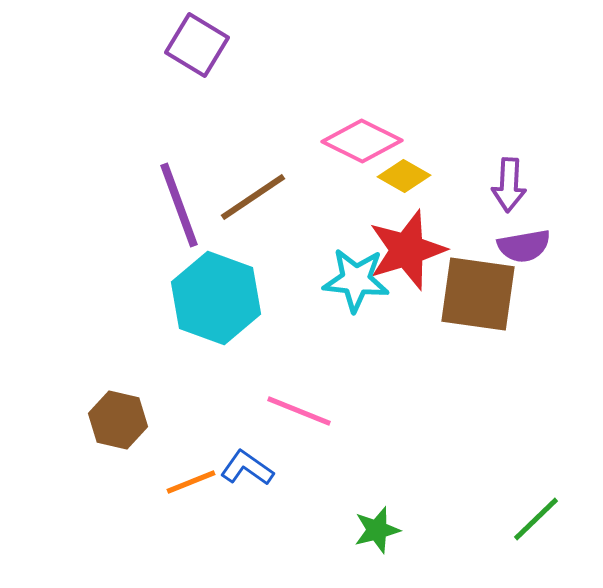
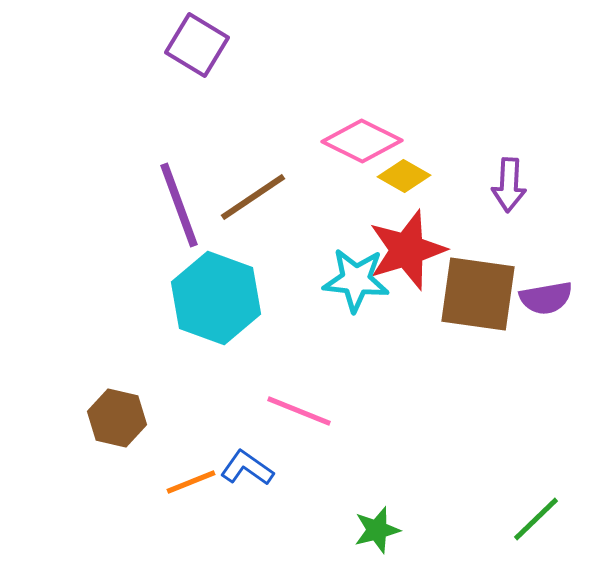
purple semicircle: moved 22 px right, 52 px down
brown hexagon: moved 1 px left, 2 px up
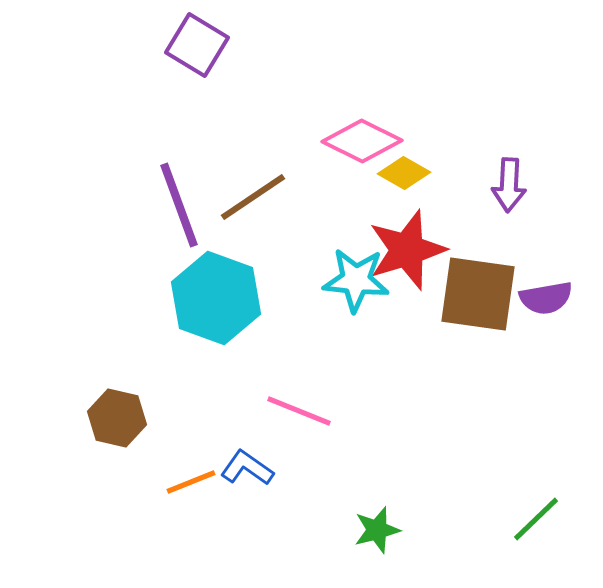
yellow diamond: moved 3 px up
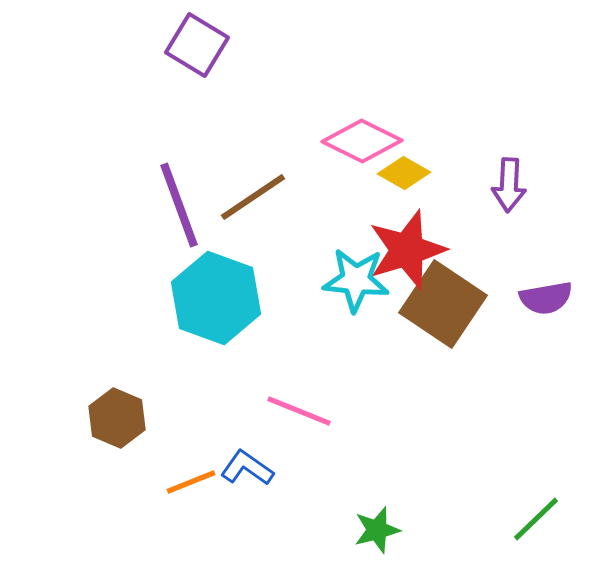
brown square: moved 35 px left, 10 px down; rotated 26 degrees clockwise
brown hexagon: rotated 10 degrees clockwise
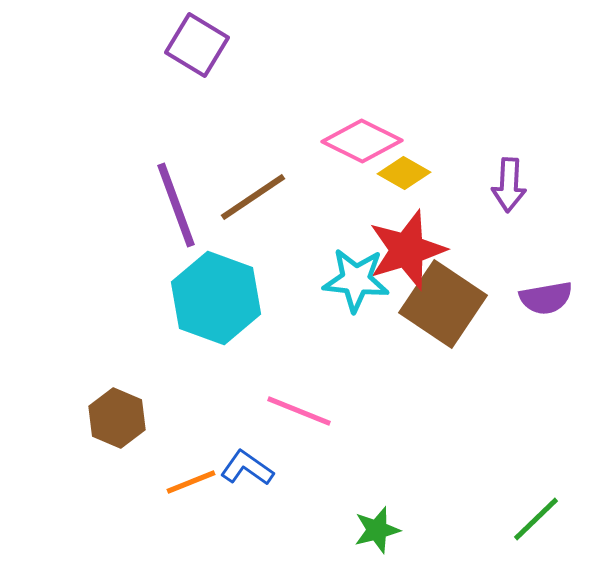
purple line: moved 3 px left
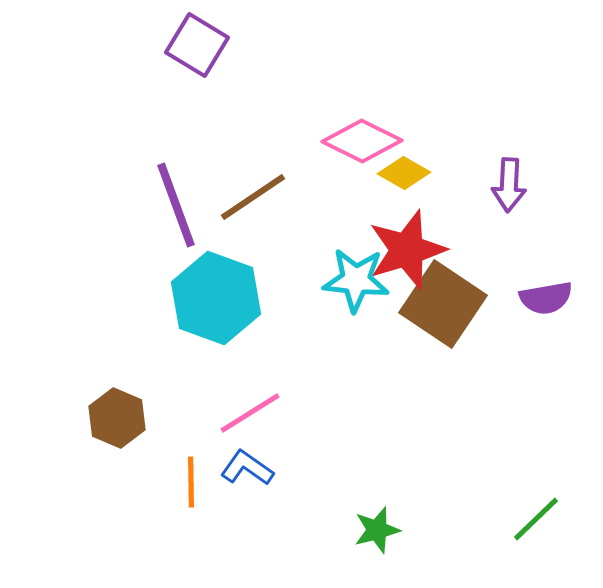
pink line: moved 49 px left, 2 px down; rotated 54 degrees counterclockwise
orange line: rotated 69 degrees counterclockwise
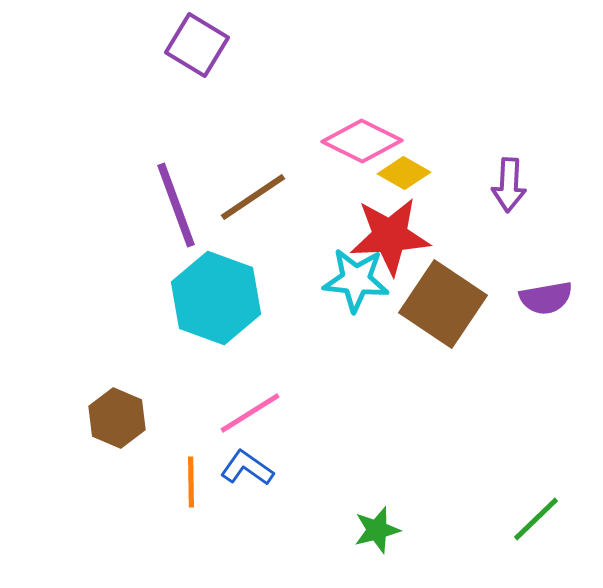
red star: moved 17 px left, 14 px up; rotated 14 degrees clockwise
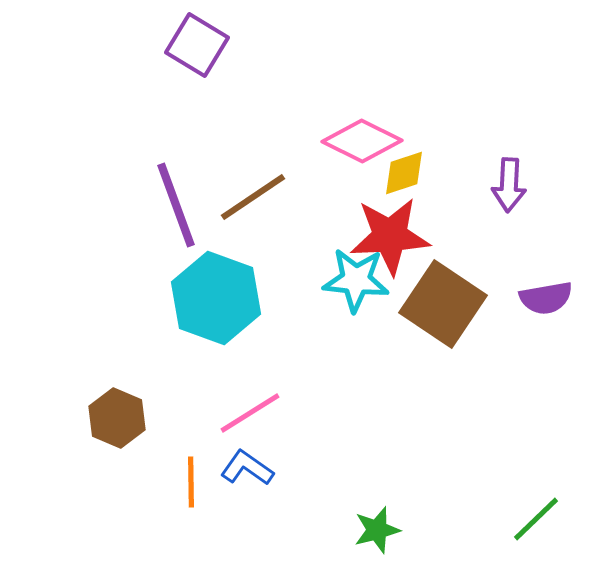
yellow diamond: rotated 48 degrees counterclockwise
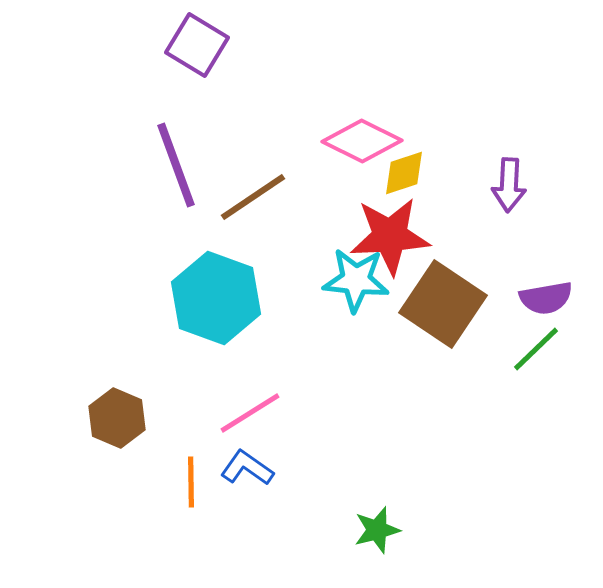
purple line: moved 40 px up
green line: moved 170 px up
